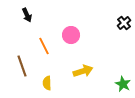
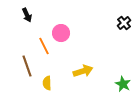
pink circle: moved 10 px left, 2 px up
brown line: moved 5 px right
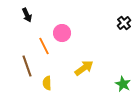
pink circle: moved 1 px right
yellow arrow: moved 1 px right, 3 px up; rotated 18 degrees counterclockwise
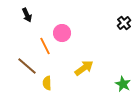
orange line: moved 1 px right
brown line: rotated 30 degrees counterclockwise
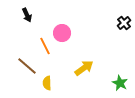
green star: moved 3 px left, 1 px up
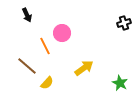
black cross: rotated 24 degrees clockwise
yellow semicircle: rotated 136 degrees counterclockwise
